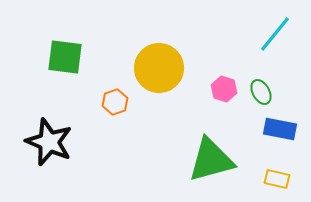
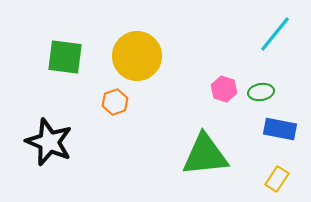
yellow circle: moved 22 px left, 12 px up
green ellipse: rotated 70 degrees counterclockwise
green triangle: moved 6 px left, 5 px up; rotated 9 degrees clockwise
yellow rectangle: rotated 70 degrees counterclockwise
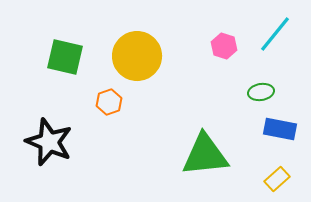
green square: rotated 6 degrees clockwise
pink hexagon: moved 43 px up
orange hexagon: moved 6 px left
yellow rectangle: rotated 15 degrees clockwise
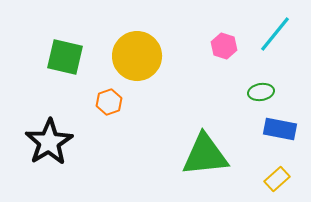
black star: rotated 18 degrees clockwise
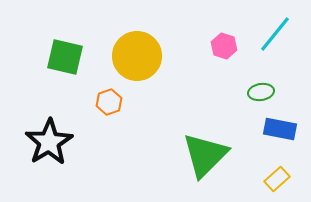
green triangle: rotated 39 degrees counterclockwise
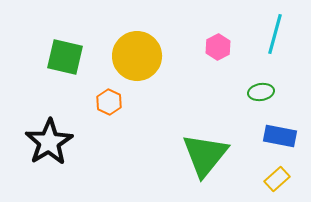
cyan line: rotated 24 degrees counterclockwise
pink hexagon: moved 6 px left, 1 px down; rotated 15 degrees clockwise
orange hexagon: rotated 15 degrees counterclockwise
blue rectangle: moved 7 px down
green triangle: rotated 6 degrees counterclockwise
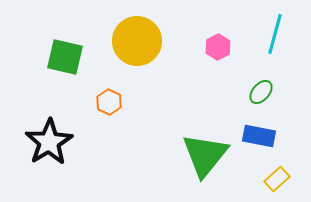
yellow circle: moved 15 px up
green ellipse: rotated 40 degrees counterclockwise
blue rectangle: moved 21 px left
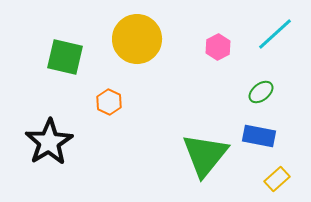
cyan line: rotated 33 degrees clockwise
yellow circle: moved 2 px up
green ellipse: rotated 10 degrees clockwise
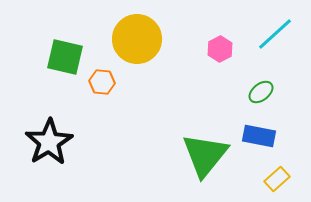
pink hexagon: moved 2 px right, 2 px down
orange hexagon: moved 7 px left, 20 px up; rotated 20 degrees counterclockwise
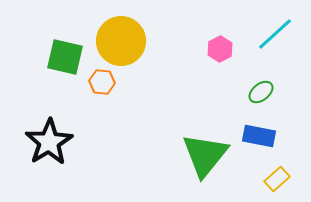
yellow circle: moved 16 px left, 2 px down
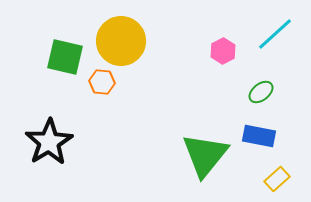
pink hexagon: moved 3 px right, 2 px down
